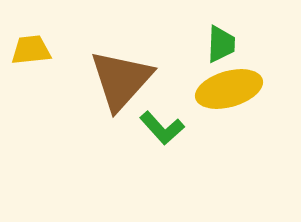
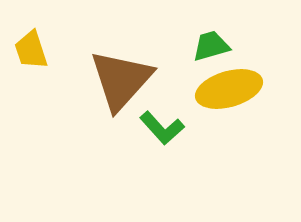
green trapezoid: moved 10 px left, 2 px down; rotated 108 degrees counterclockwise
yellow trapezoid: rotated 102 degrees counterclockwise
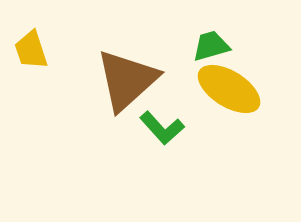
brown triangle: moved 6 px right; rotated 6 degrees clockwise
yellow ellipse: rotated 48 degrees clockwise
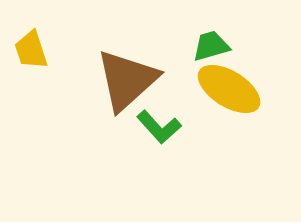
green L-shape: moved 3 px left, 1 px up
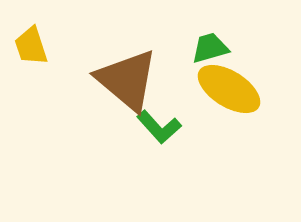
green trapezoid: moved 1 px left, 2 px down
yellow trapezoid: moved 4 px up
brown triangle: rotated 38 degrees counterclockwise
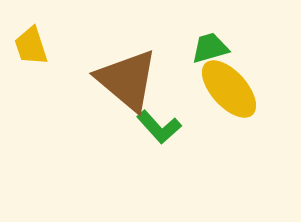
yellow ellipse: rotated 16 degrees clockwise
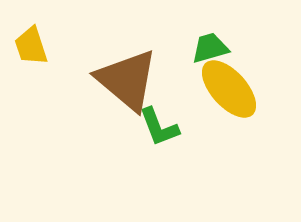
green L-shape: rotated 21 degrees clockwise
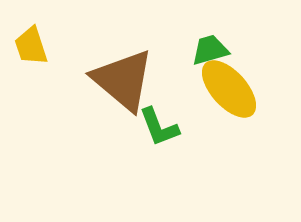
green trapezoid: moved 2 px down
brown triangle: moved 4 px left
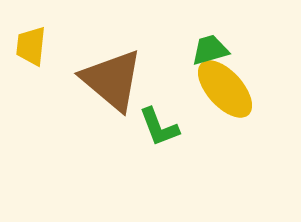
yellow trapezoid: rotated 24 degrees clockwise
brown triangle: moved 11 px left
yellow ellipse: moved 4 px left
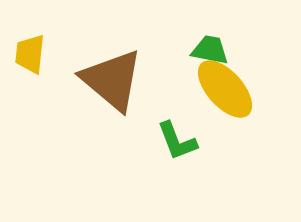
yellow trapezoid: moved 1 px left, 8 px down
green trapezoid: rotated 27 degrees clockwise
green L-shape: moved 18 px right, 14 px down
